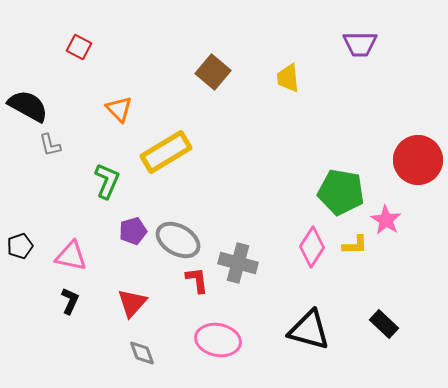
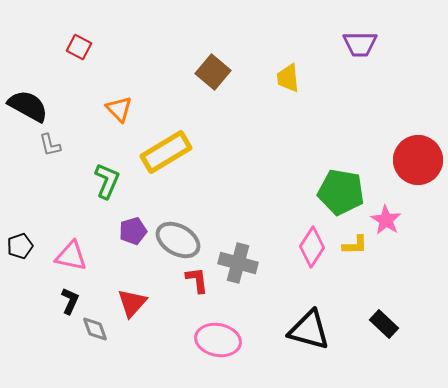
gray diamond: moved 47 px left, 24 px up
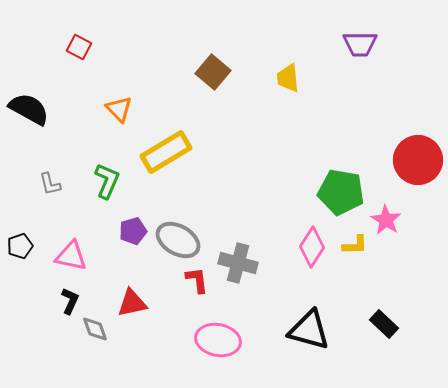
black semicircle: moved 1 px right, 3 px down
gray L-shape: moved 39 px down
red triangle: rotated 36 degrees clockwise
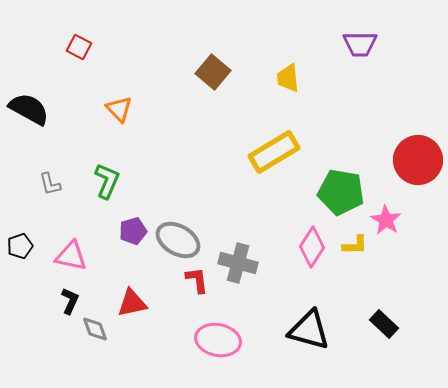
yellow rectangle: moved 108 px right
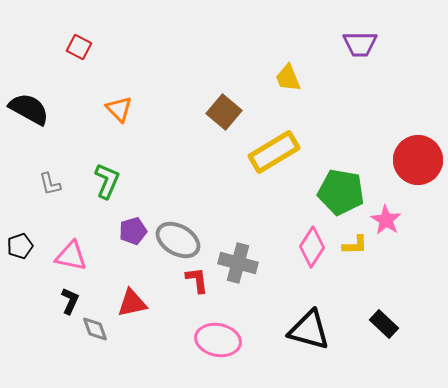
brown square: moved 11 px right, 40 px down
yellow trapezoid: rotated 16 degrees counterclockwise
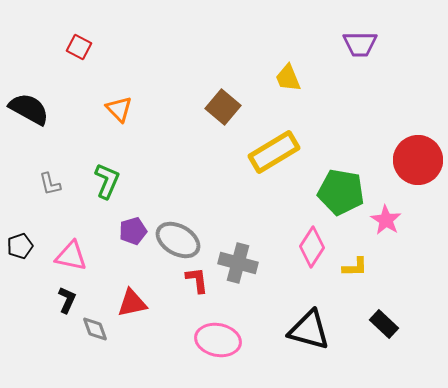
brown square: moved 1 px left, 5 px up
yellow L-shape: moved 22 px down
black L-shape: moved 3 px left, 1 px up
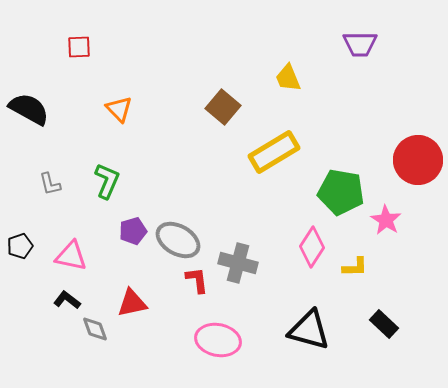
red square: rotated 30 degrees counterclockwise
black L-shape: rotated 76 degrees counterclockwise
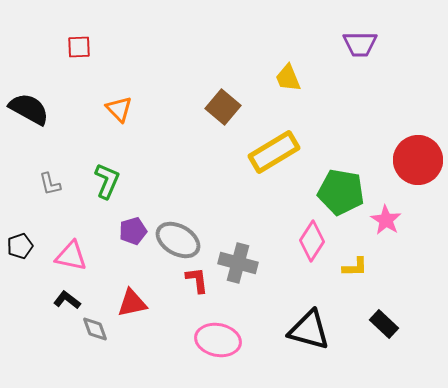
pink diamond: moved 6 px up
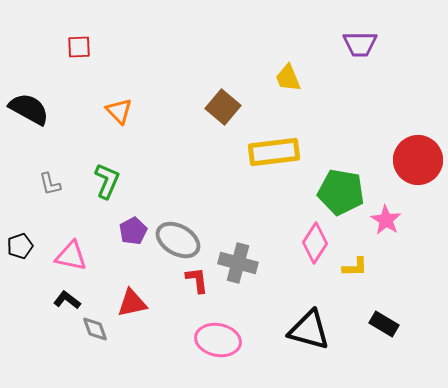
orange triangle: moved 2 px down
yellow rectangle: rotated 24 degrees clockwise
purple pentagon: rotated 12 degrees counterclockwise
pink diamond: moved 3 px right, 2 px down
black rectangle: rotated 12 degrees counterclockwise
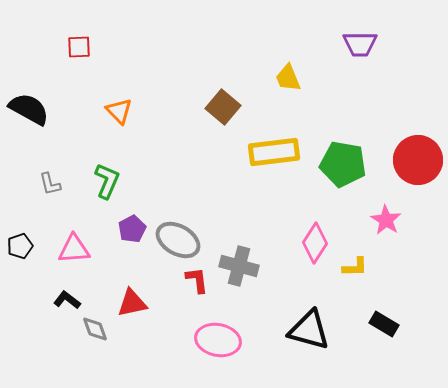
green pentagon: moved 2 px right, 28 px up
purple pentagon: moved 1 px left, 2 px up
pink triangle: moved 3 px right, 7 px up; rotated 16 degrees counterclockwise
gray cross: moved 1 px right, 3 px down
